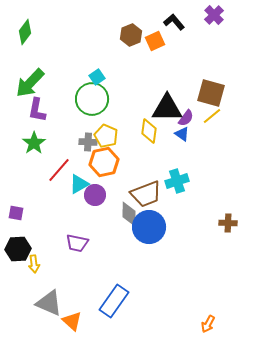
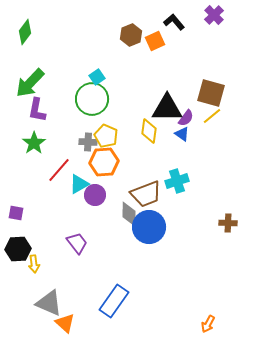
orange hexagon: rotated 8 degrees clockwise
purple trapezoid: rotated 140 degrees counterclockwise
orange triangle: moved 7 px left, 2 px down
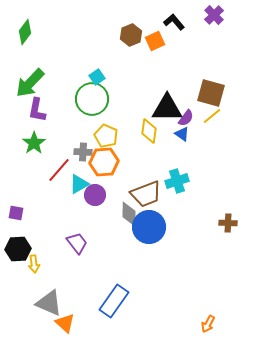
gray cross: moved 5 px left, 10 px down
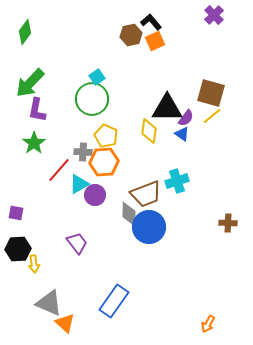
black L-shape: moved 23 px left
brown hexagon: rotated 10 degrees clockwise
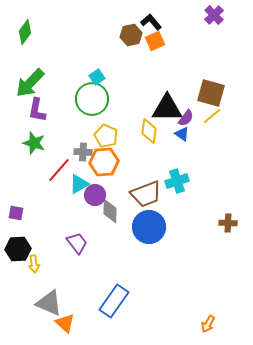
green star: rotated 20 degrees counterclockwise
gray diamond: moved 19 px left, 3 px up
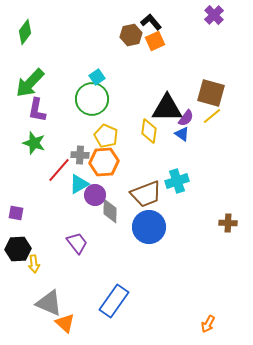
gray cross: moved 3 px left, 3 px down
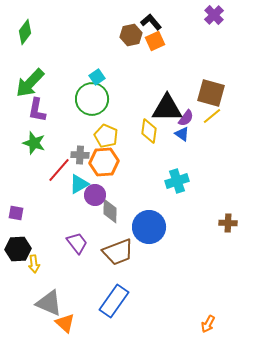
brown trapezoid: moved 28 px left, 58 px down
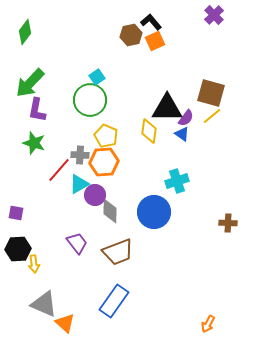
green circle: moved 2 px left, 1 px down
blue circle: moved 5 px right, 15 px up
gray triangle: moved 5 px left, 1 px down
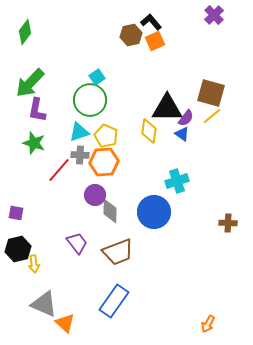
cyan triangle: moved 52 px up; rotated 10 degrees clockwise
black hexagon: rotated 10 degrees counterclockwise
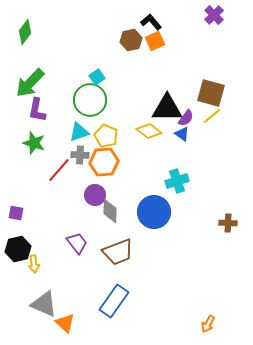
brown hexagon: moved 5 px down
yellow diamond: rotated 60 degrees counterclockwise
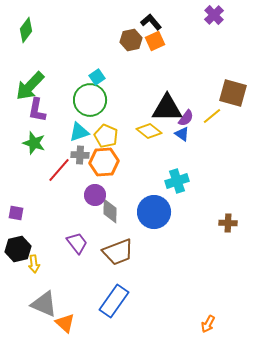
green diamond: moved 1 px right, 2 px up
green arrow: moved 3 px down
brown square: moved 22 px right
